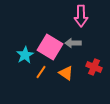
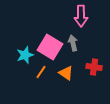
gray arrow: rotated 77 degrees clockwise
cyan star: rotated 12 degrees clockwise
red cross: rotated 14 degrees counterclockwise
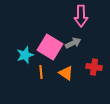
gray arrow: rotated 77 degrees clockwise
orange line: rotated 40 degrees counterclockwise
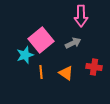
pink square: moved 9 px left, 7 px up; rotated 20 degrees clockwise
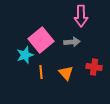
gray arrow: moved 1 px left, 1 px up; rotated 21 degrees clockwise
orange triangle: rotated 14 degrees clockwise
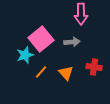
pink arrow: moved 2 px up
pink square: moved 1 px up
orange line: rotated 48 degrees clockwise
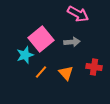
pink arrow: moved 3 px left; rotated 60 degrees counterclockwise
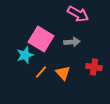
pink square: rotated 20 degrees counterclockwise
orange triangle: moved 3 px left
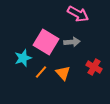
pink square: moved 5 px right, 3 px down
cyan star: moved 2 px left, 3 px down
red cross: rotated 21 degrees clockwise
